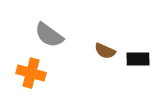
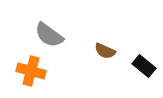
black rectangle: moved 6 px right, 7 px down; rotated 40 degrees clockwise
orange cross: moved 2 px up
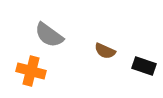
black rectangle: rotated 20 degrees counterclockwise
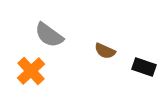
black rectangle: moved 1 px down
orange cross: rotated 32 degrees clockwise
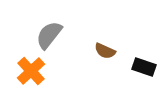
gray semicircle: rotated 92 degrees clockwise
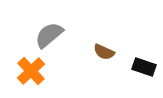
gray semicircle: rotated 12 degrees clockwise
brown semicircle: moved 1 px left, 1 px down
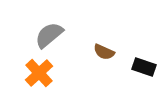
orange cross: moved 8 px right, 2 px down
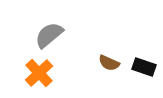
brown semicircle: moved 5 px right, 11 px down
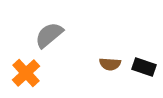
brown semicircle: moved 1 px right, 1 px down; rotated 20 degrees counterclockwise
orange cross: moved 13 px left
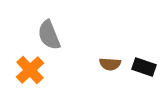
gray semicircle: rotated 72 degrees counterclockwise
orange cross: moved 4 px right, 3 px up
